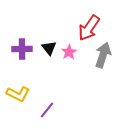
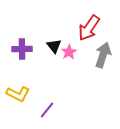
black triangle: moved 5 px right, 2 px up
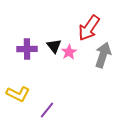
purple cross: moved 5 px right
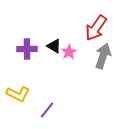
red arrow: moved 7 px right
black triangle: rotated 21 degrees counterclockwise
gray arrow: moved 1 px down
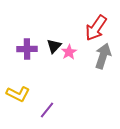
black triangle: rotated 42 degrees clockwise
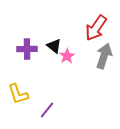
black triangle: rotated 35 degrees counterclockwise
pink star: moved 2 px left, 4 px down
gray arrow: moved 1 px right
yellow L-shape: rotated 45 degrees clockwise
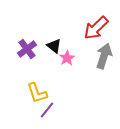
red arrow: rotated 12 degrees clockwise
purple cross: rotated 36 degrees counterclockwise
pink star: moved 2 px down
yellow L-shape: moved 19 px right, 1 px up
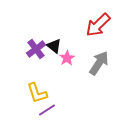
red arrow: moved 2 px right, 3 px up
purple cross: moved 9 px right
gray arrow: moved 5 px left, 7 px down; rotated 15 degrees clockwise
purple line: rotated 18 degrees clockwise
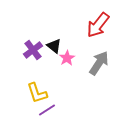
red arrow: rotated 8 degrees counterclockwise
purple cross: moved 3 px left, 1 px down
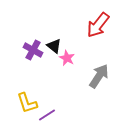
purple cross: rotated 24 degrees counterclockwise
pink star: rotated 14 degrees counterclockwise
gray arrow: moved 13 px down
yellow L-shape: moved 10 px left, 10 px down
purple line: moved 5 px down
